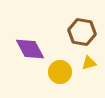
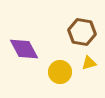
purple diamond: moved 6 px left
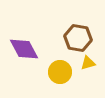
brown hexagon: moved 4 px left, 6 px down
yellow triangle: moved 1 px left
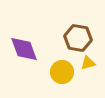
purple diamond: rotated 8 degrees clockwise
yellow circle: moved 2 px right
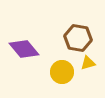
purple diamond: rotated 20 degrees counterclockwise
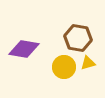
purple diamond: rotated 40 degrees counterclockwise
yellow circle: moved 2 px right, 5 px up
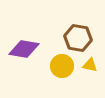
yellow triangle: moved 2 px right, 2 px down; rotated 28 degrees clockwise
yellow circle: moved 2 px left, 1 px up
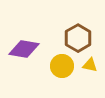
brown hexagon: rotated 20 degrees clockwise
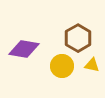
yellow triangle: moved 2 px right
